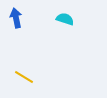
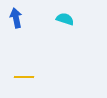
yellow line: rotated 30 degrees counterclockwise
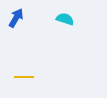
blue arrow: rotated 42 degrees clockwise
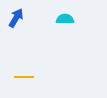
cyan semicircle: rotated 18 degrees counterclockwise
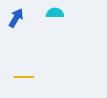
cyan semicircle: moved 10 px left, 6 px up
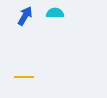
blue arrow: moved 9 px right, 2 px up
